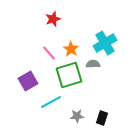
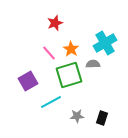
red star: moved 2 px right, 4 px down
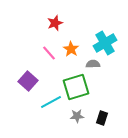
green square: moved 7 px right, 12 px down
purple square: rotated 18 degrees counterclockwise
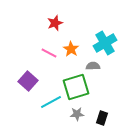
pink line: rotated 21 degrees counterclockwise
gray semicircle: moved 2 px down
gray star: moved 2 px up
